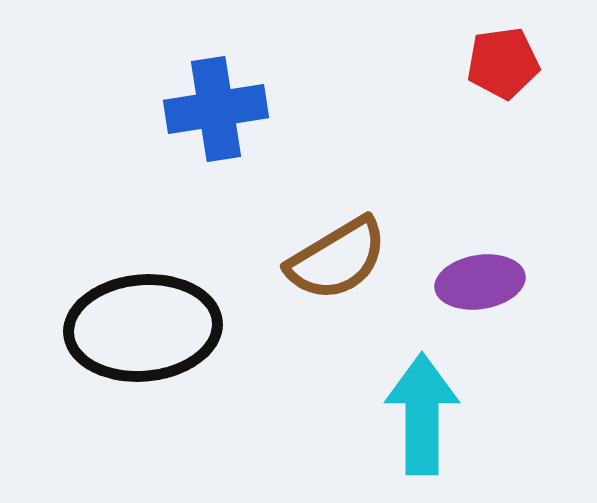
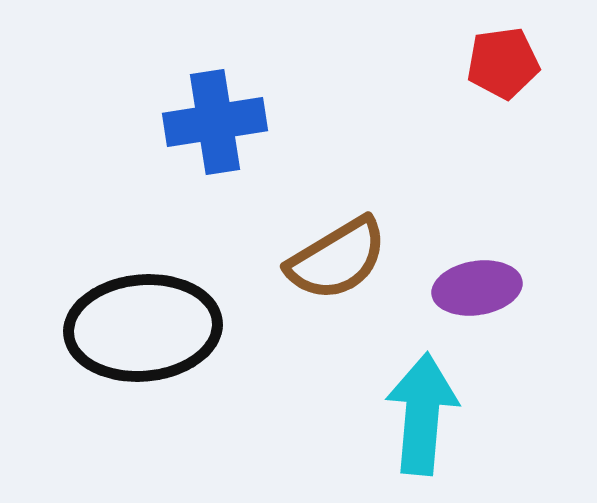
blue cross: moved 1 px left, 13 px down
purple ellipse: moved 3 px left, 6 px down
cyan arrow: rotated 5 degrees clockwise
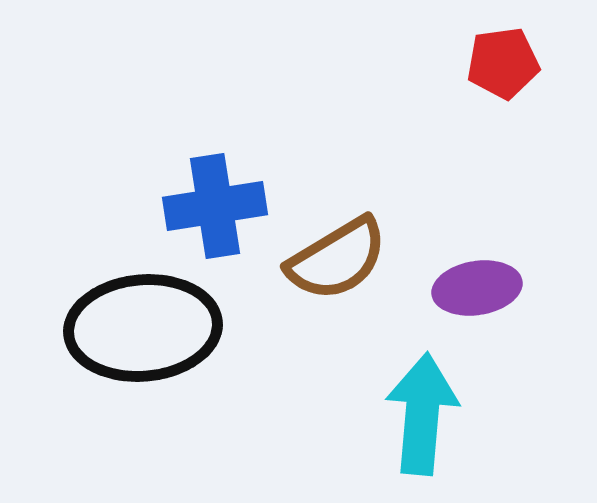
blue cross: moved 84 px down
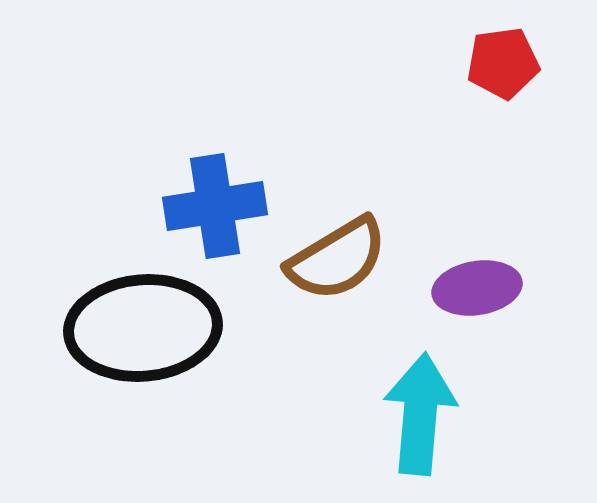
cyan arrow: moved 2 px left
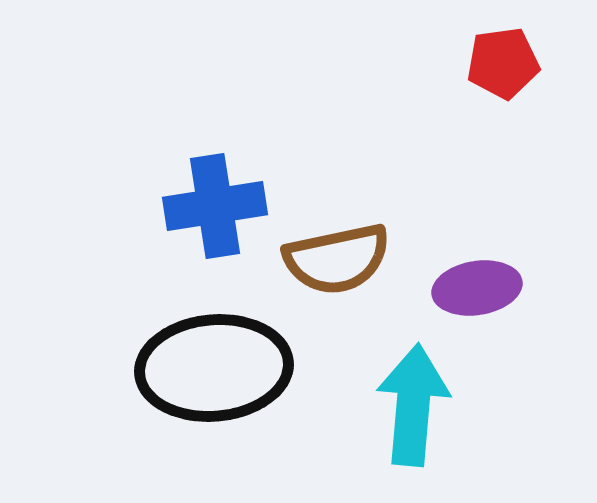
brown semicircle: rotated 19 degrees clockwise
black ellipse: moved 71 px right, 40 px down
cyan arrow: moved 7 px left, 9 px up
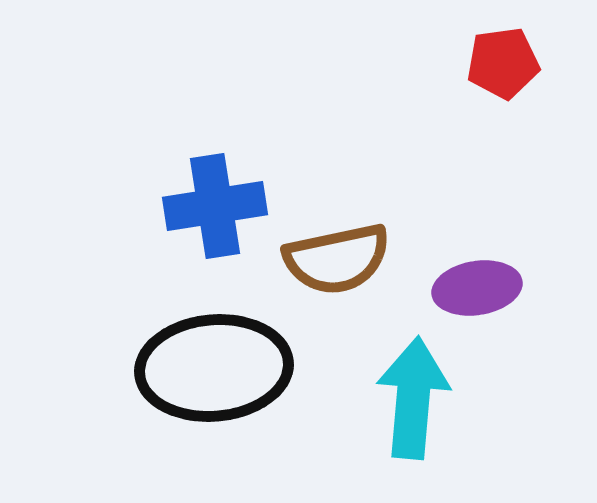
cyan arrow: moved 7 px up
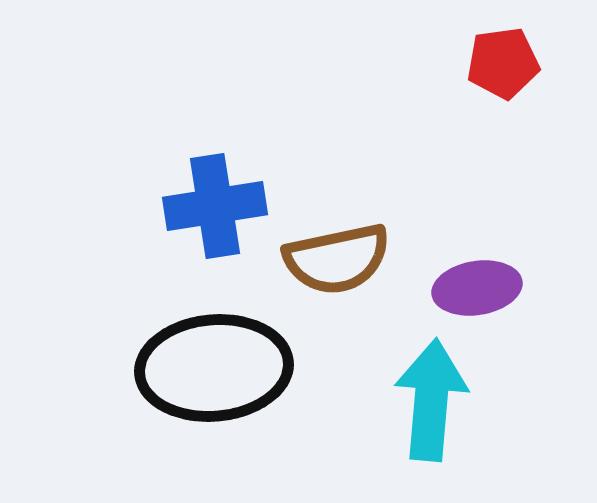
cyan arrow: moved 18 px right, 2 px down
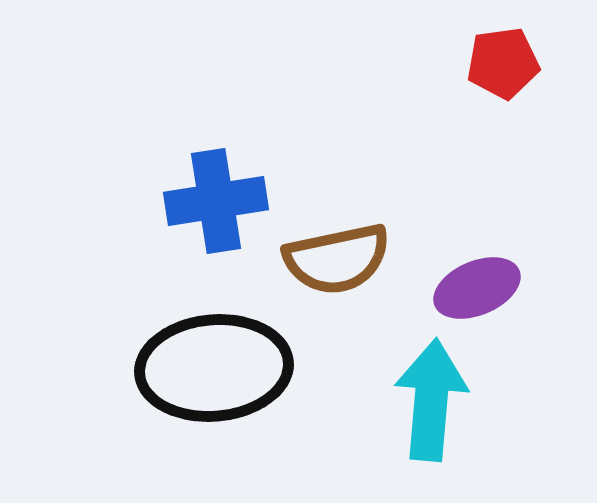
blue cross: moved 1 px right, 5 px up
purple ellipse: rotated 14 degrees counterclockwise
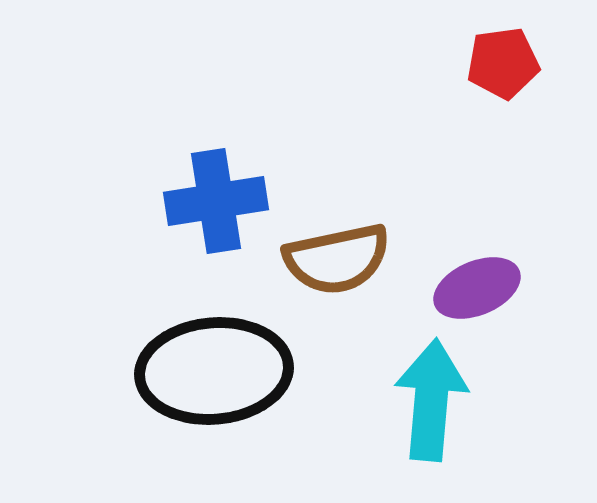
black ellipse: moved 3 px down
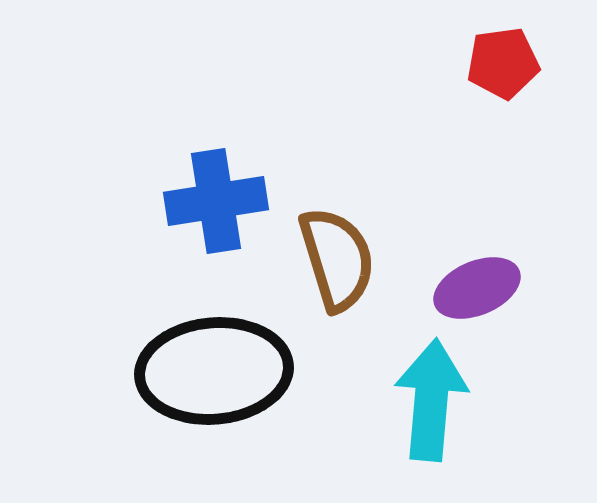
brown semicircle: rotated 95 degrees counterclockwise
